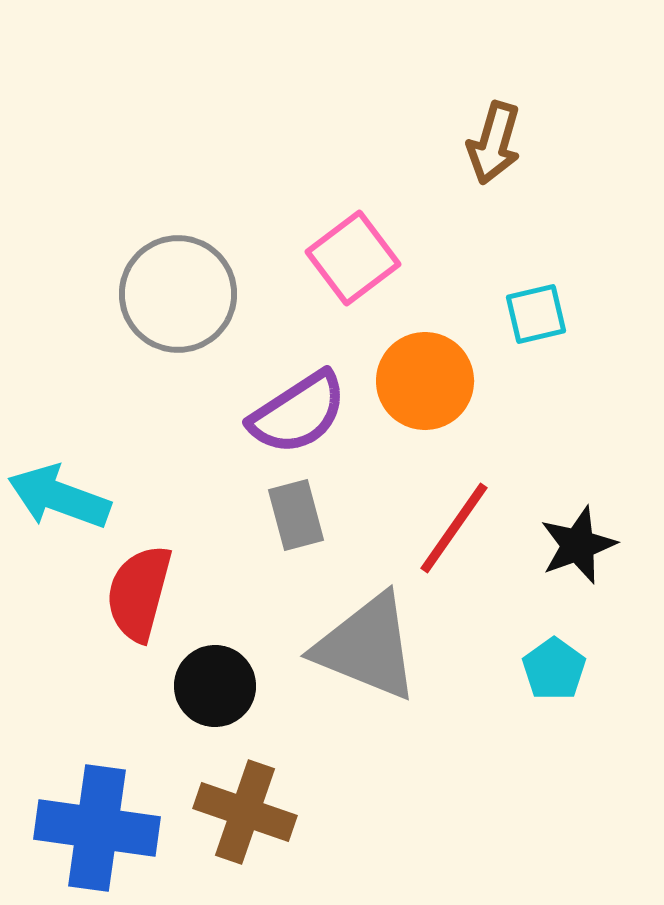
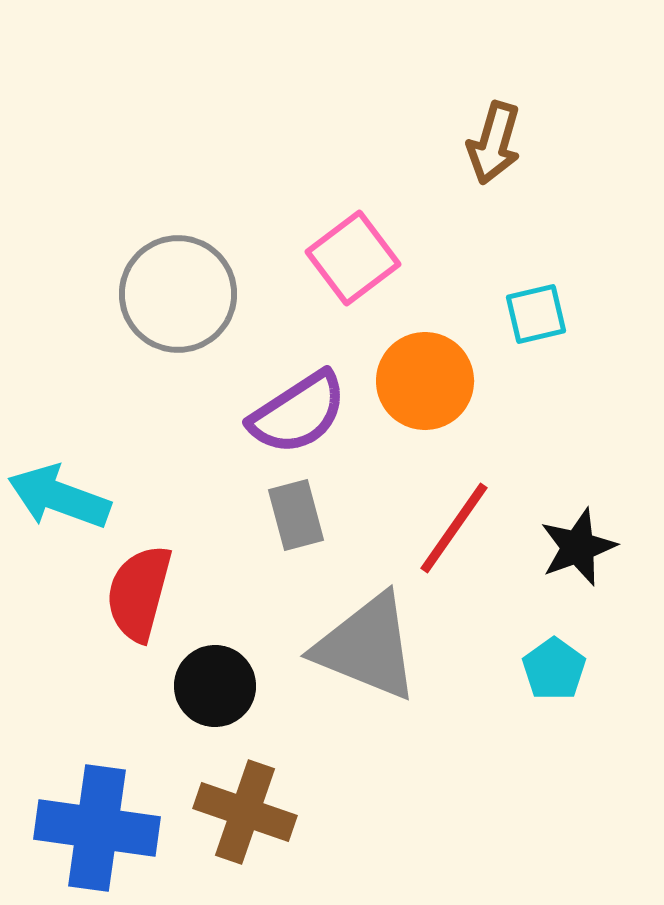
black star: moved 2 px down
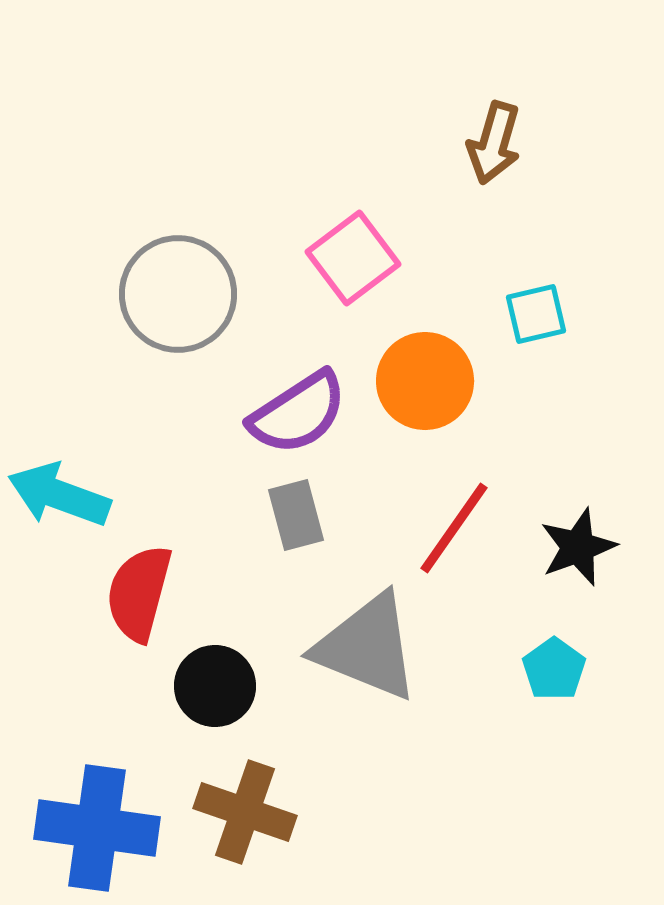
cyan arrow: moved 2 px up
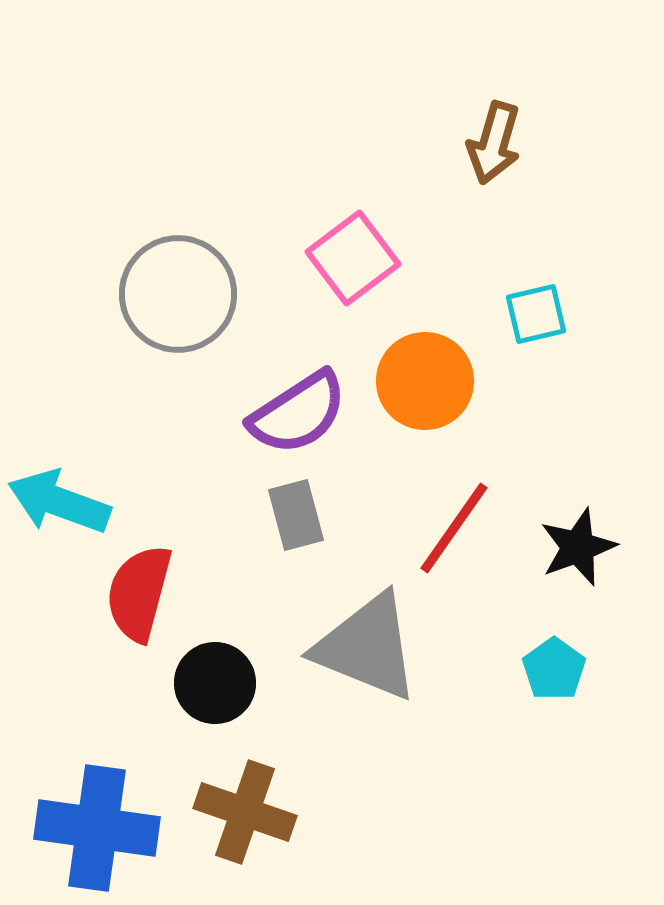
cyan arrow: moved 7 px down
black circle: moved 3 px up
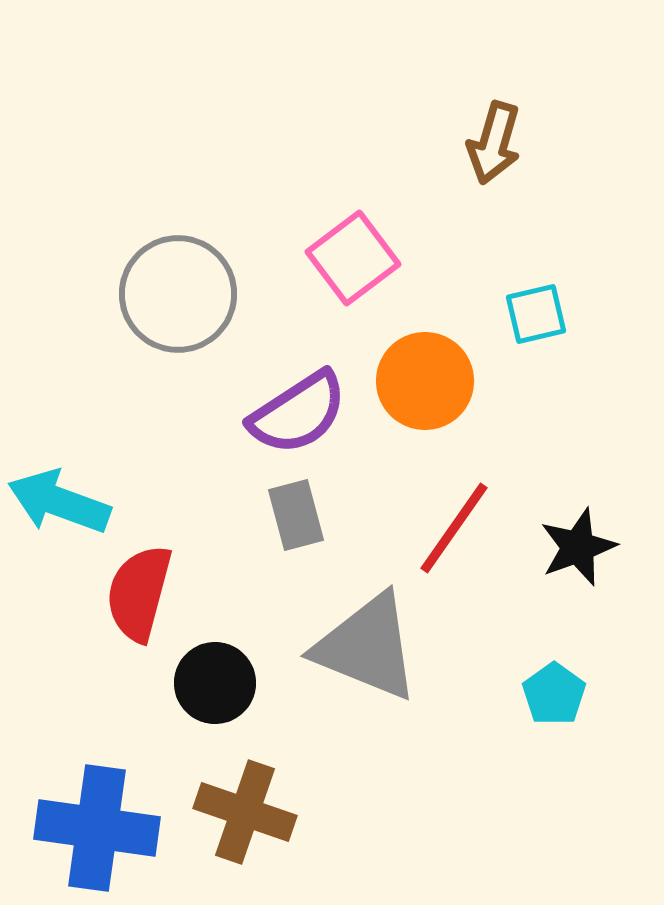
cyan pentagon: moved 25 px down
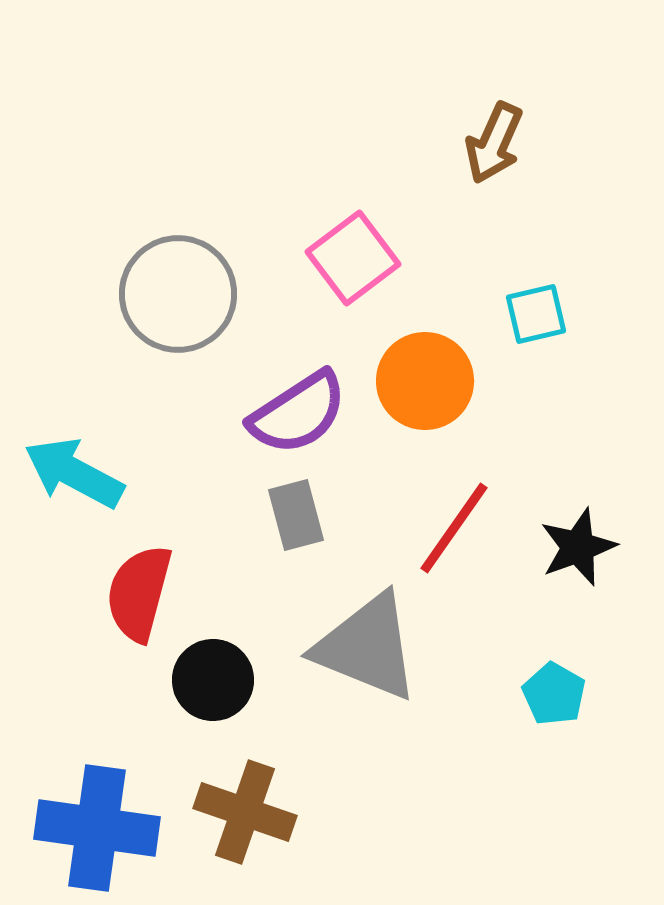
brown arrow: rotated 8 degrees clockwise
cyan arrow: moved 15 px right, 29 px up; rotated 8 degrees clockwise
black circle: moved 2 px left, 3 px up
cyan pentagon: rotated 6 degrees counterclockwise
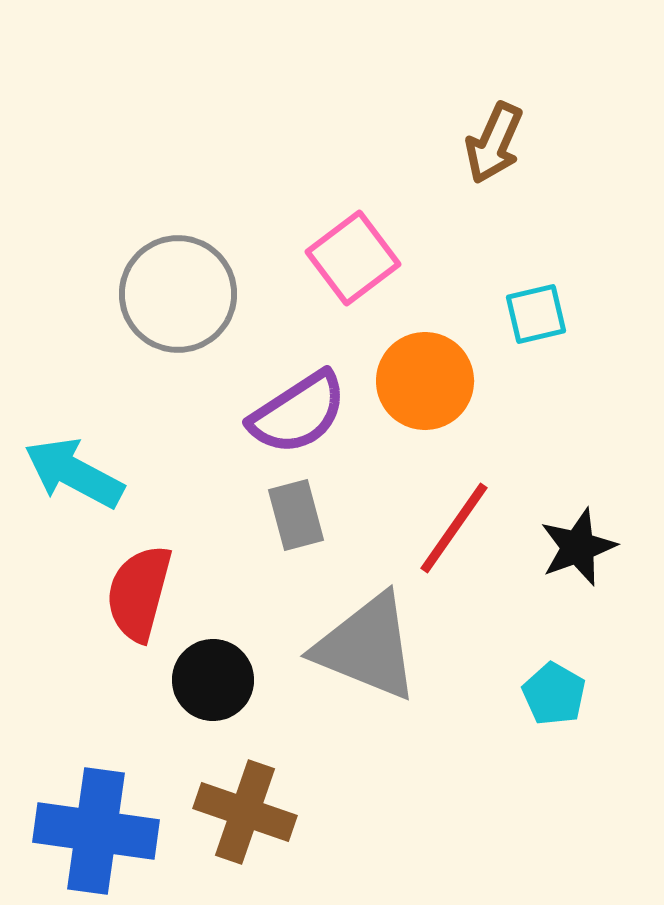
blue cross: moved 1 px left, 3 px down
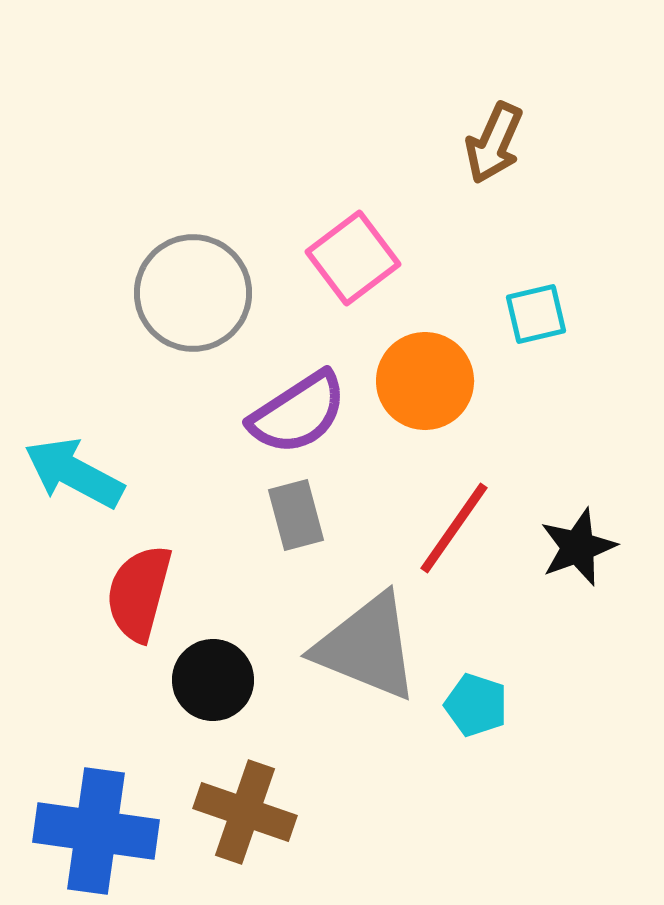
gray circle: moved 15 px right, 1 px up
cyan pentagon: moved 78 px left, 11 px down; rotated 12 degrees counterclockwise
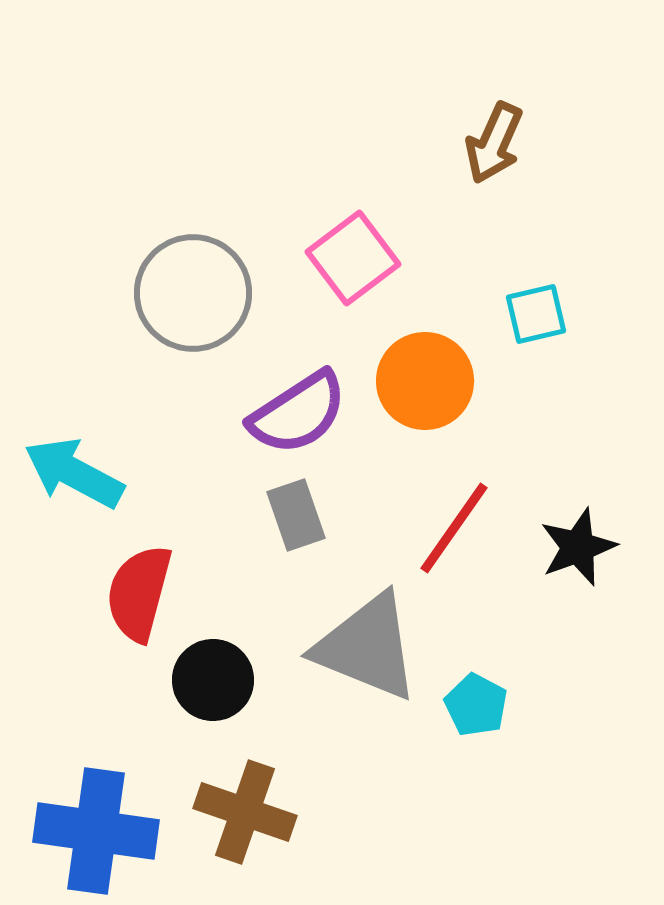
gray rectangle: rotated 4 degrees counterclockwise
cyan pentagon: rotated 10 degrees clockwise
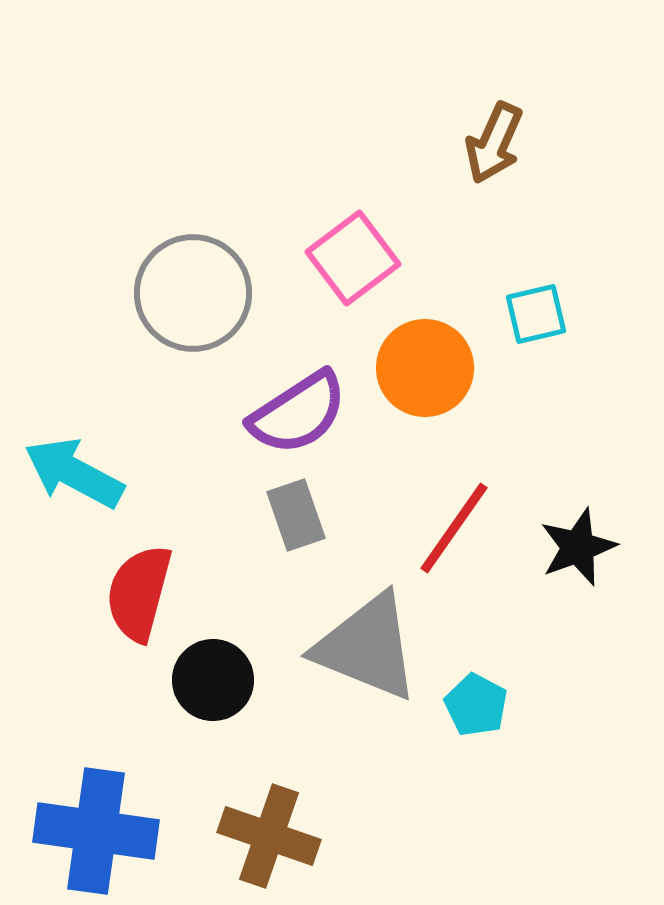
orange circle: moved 13 px up
brown cross: moved 24 px right, 24 px down
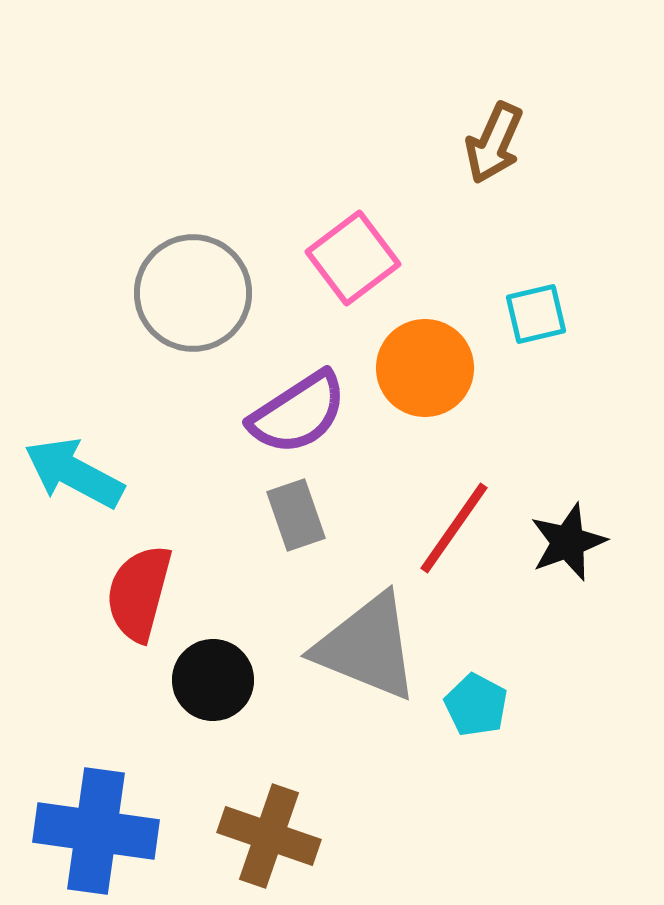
black star: moved 10 px left, 5 px up
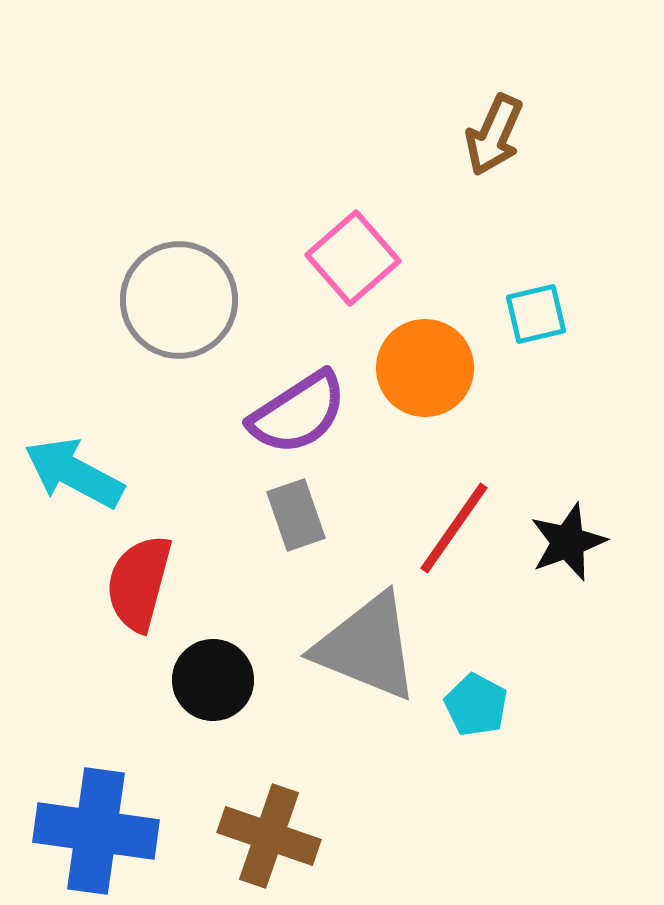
brown arrow: moved 8 px up
pink square: rotated 4 degrees counterclockwise
gray circle: moved 14 px left, 7 px down
red semicircle: moved 10 px up
